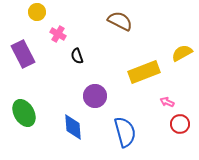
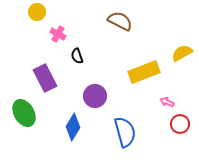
purple rectangle: moved 22 px right, 24 px down
blue diamond: rotated 36 degrees clockwise
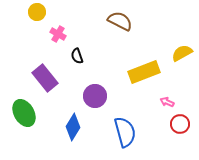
purple rectangle: rotated 12 degrees counterclockwise
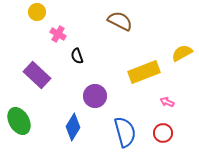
purple rectangle: moved 8 px left, 3 px up; rotated 8 degrees counterclockwise
green ellipse: moved 5 px left, 8 px down
red circle: moved 17 px left, 9 px down
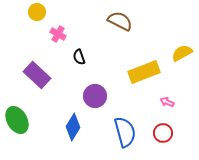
black semicircle: moved 2 px right, 1 px down
green ellipse: moved 2 px left, 1 px up
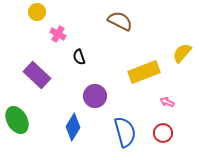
yellow semicircle: rotated 20 degrees counterclockwise
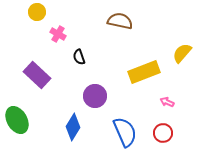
brown semicircle: rotated 15 degrees counterclockwise
blue semicircle: rotated 8 degrees counterclockwise
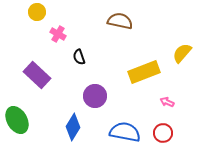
blue semicircle: rotated 56 degrees counterclockwise
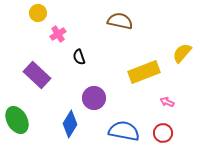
yellow circle: moved 1 px right, 1 px down
pink cross: rotated 28 degrees clockwise
purple circle: moved 1 px left, 2 px down
blue diamond: moved 3 px left, 3 px up
blue semicircle: moved 1 px left, 1 px up
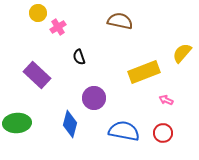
pink cross: moved 7 px up
pink arrow: moved 1 px left, 2 px up
green ellipse: moved 3 px down; rotated 64 degrees counterclockwise
blue diamond: rotated 16 degrees counterclockwise
